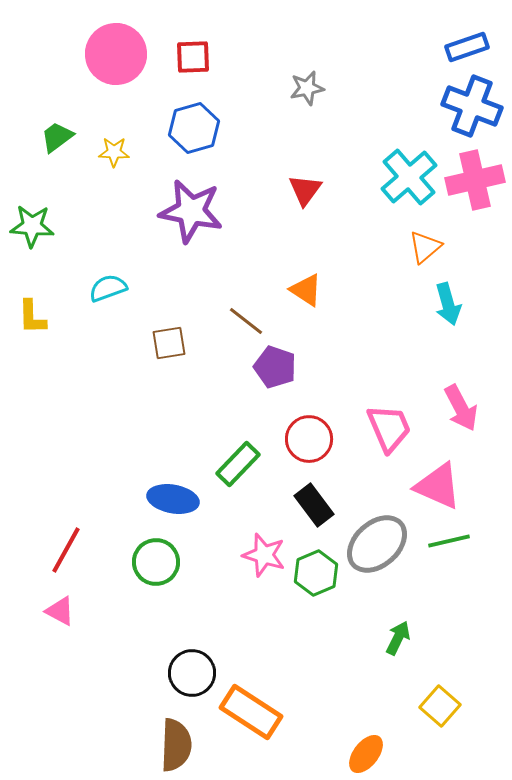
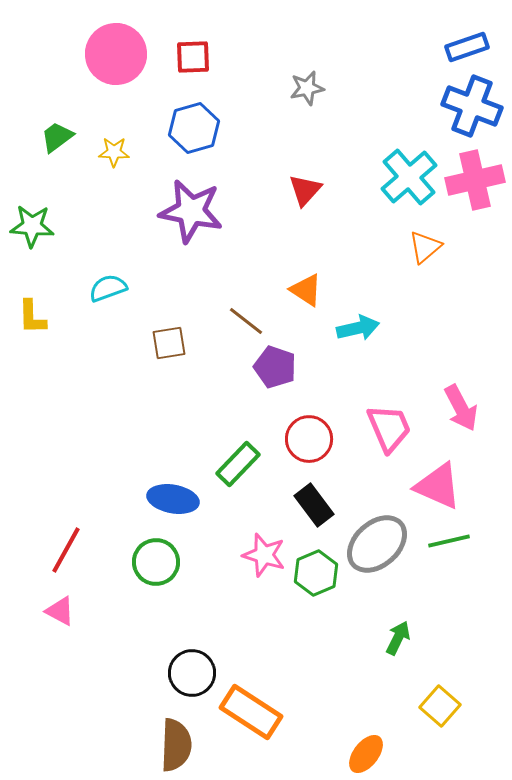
red triangle at (305, 190): rotated 6 degrees clockwise
cyan arrow at (448, 304): moved 90 px left, 24 px down; rotated 87 degrees counterclockwise
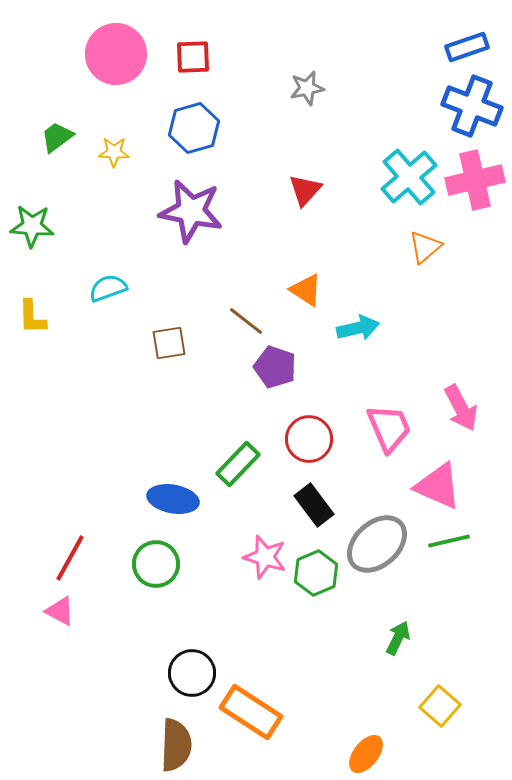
red line at (66, 550): moved 4 px right, 8 px down
pink star at (264, 555): moved 1 px right, 2 px down
green circle at (156, 562): moved 2 px down
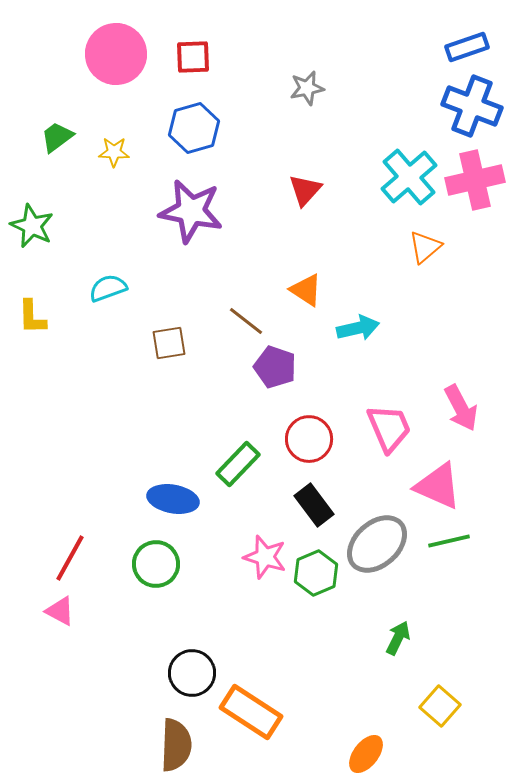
green star at (32, 226): rotated 21 degrees clockwise
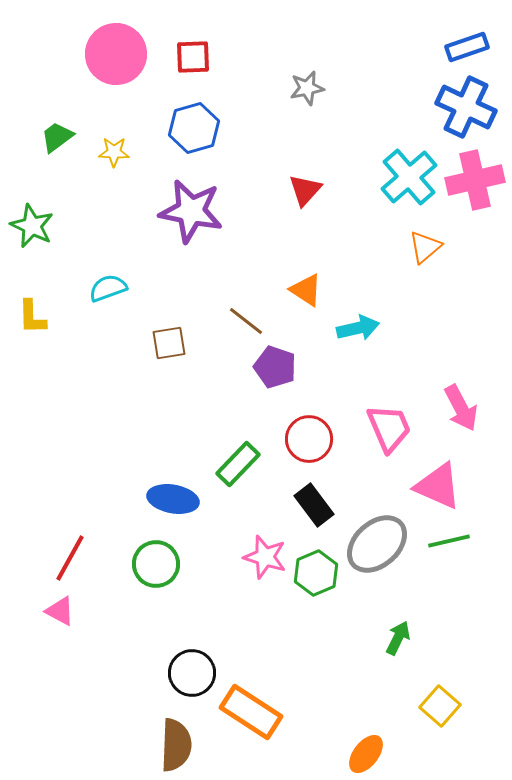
blue cross at (472, 106): moved 6 px left, 1 px down; rotated 4 degrees clockwise
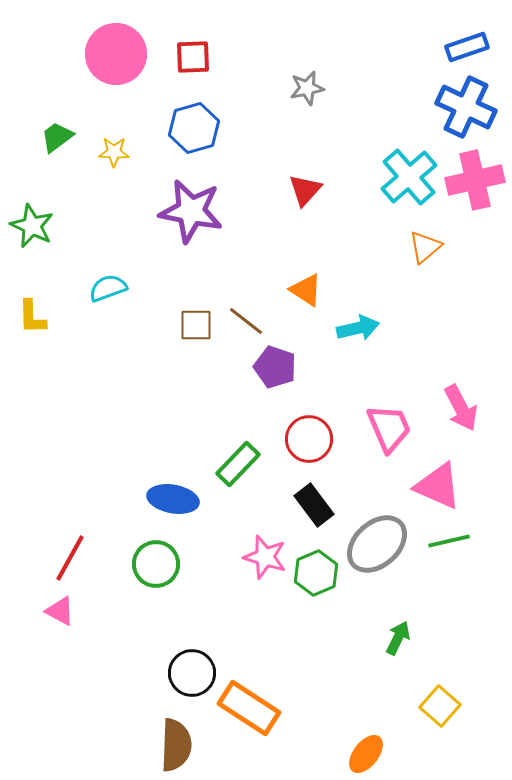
brown square at (169, 343): moved 27 px right, 18 px up; rotated 9 degrees clockwise
orange rectangle at (251, 712): moved 2 px left, 4 px up
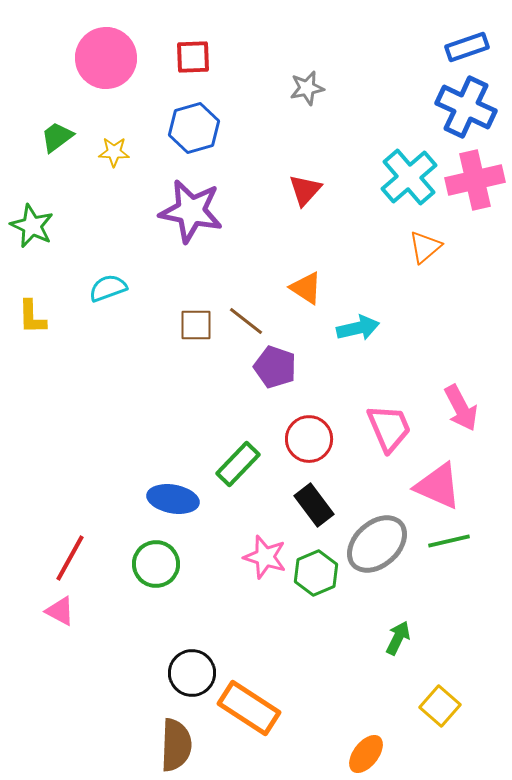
pink circle at (116, 54): moved 10 px left, 4 px down
orange triangle at (306, 290): moved 2 px up
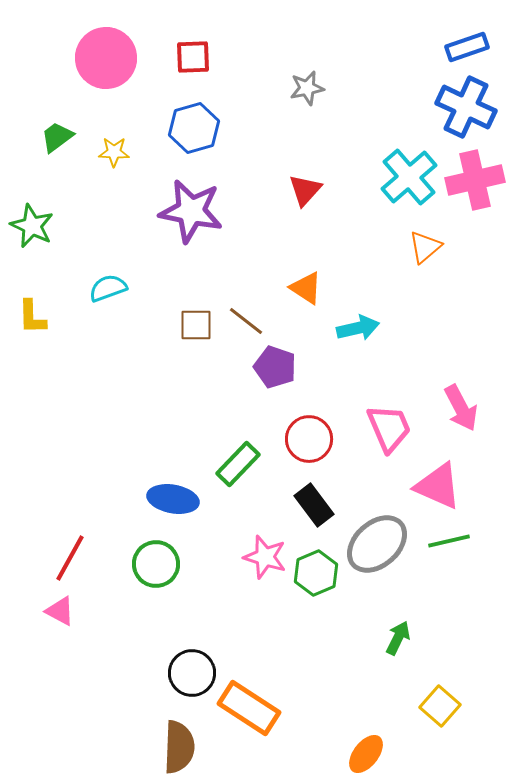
brown semicircle at (176, 745): moved 3 px right, 2 px down
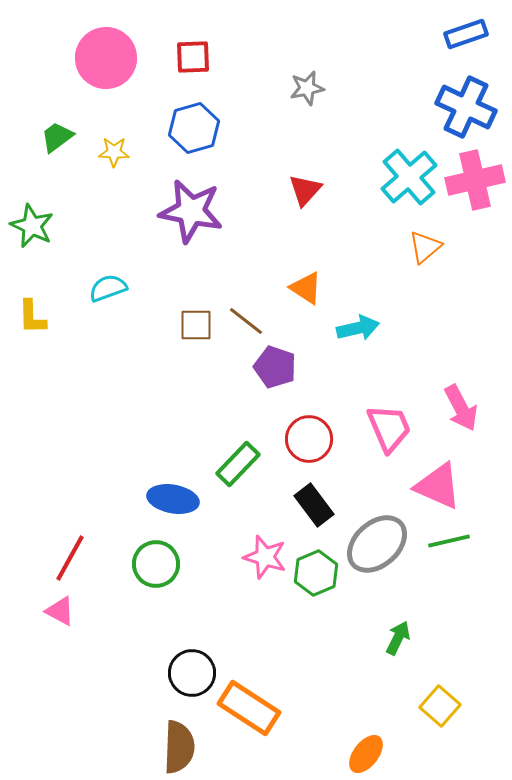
blue rectangle at (467, 47): moved 1 px left, 13 px up
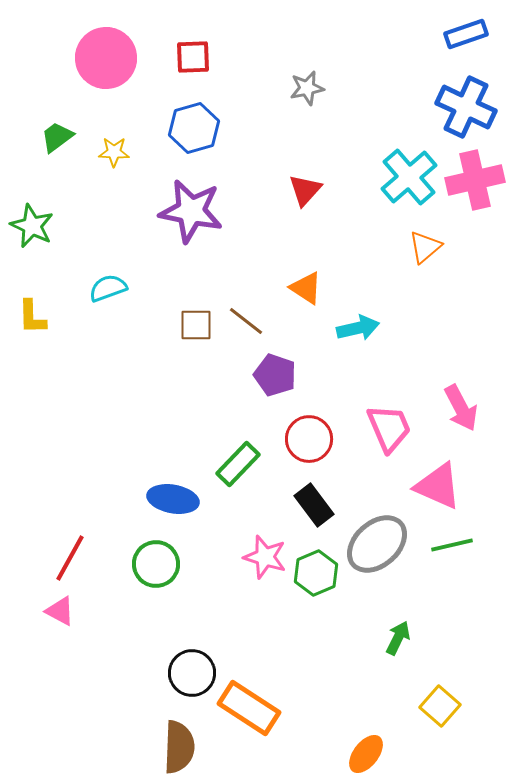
purple pentagon at (275, 367): moved 8 px down
green line at (449, 541): moved 3 px right, 4 px down
